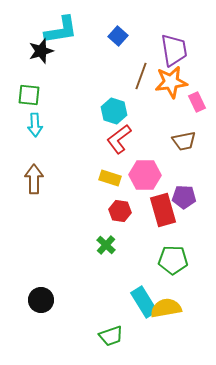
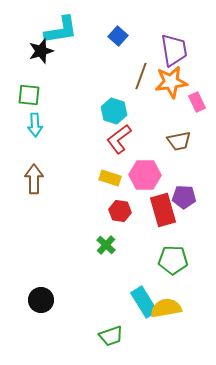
brown trapezoid: moved 5 px left
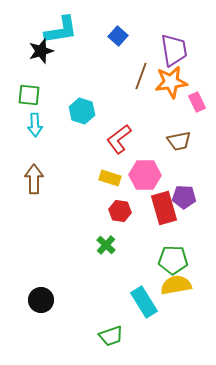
cyan hexagon: moved 32 px left
red rectangle: moved 1 px right, 2 px up
yellow semicircle: moved 10 px right, 23 px up
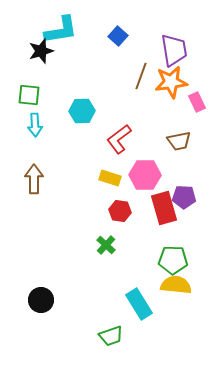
cyan hexagon: rotated 20 degrees counterclockwise
yellow semicircle: rotated 16 degrees clockwise
cyan rectangle: moved 5 px left, 2 px down
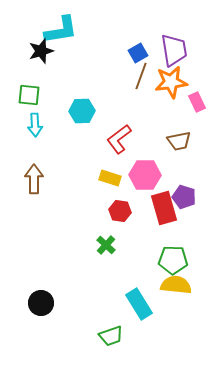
blue square: moved 20 px right, 17 px down; rotated 18 degrees clockwise
purple pentagon: rotated 15 degrees clockwise
black circle: moved 3 px down
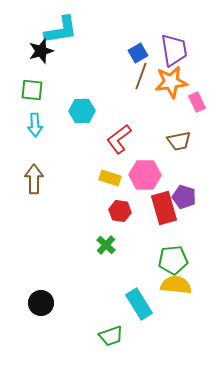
green square: moved 3 px right, 5 px up
green pentagon: rotated 8 degrees counterclockwise
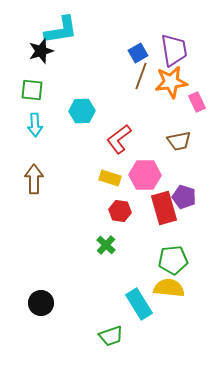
yellow semicircle: moved 7 px left, 3 px down
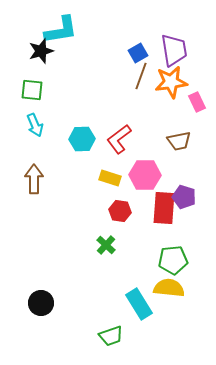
cyan hexagon: moved 28 px down
cyan arrow: rotated 20 degrees counterclockwise
red rectangle: rotated 20 degrees clockwise
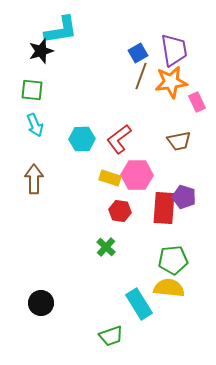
pink hexagon: moved 8 px left
green cross: moved 2 px down
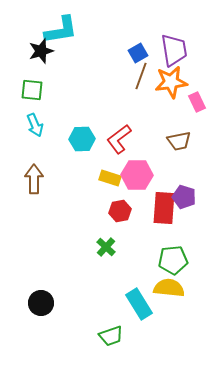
red hexagon: rotated 20 degrees counterclockwise
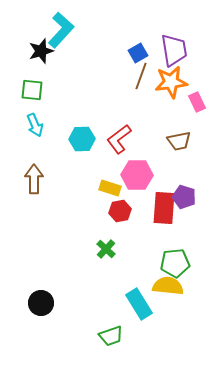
cyan L-shape: rotated 39 degrees counterclockwise
yellow rectangle: moved 10 px down
green cross: moved 2 px down
green pentagon: moved 2 px right, 3 px down
yellow semicircle: moved 1 px left, 2 px up
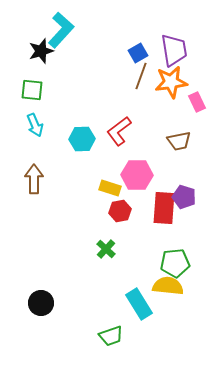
red L-shape: moved 8 px up
